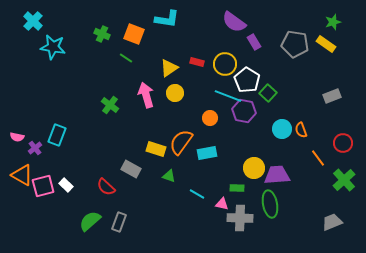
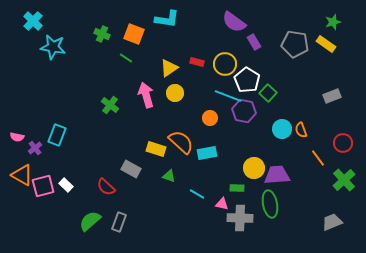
orange semicircle at (181, 142): rotated 96 degrees clockwise
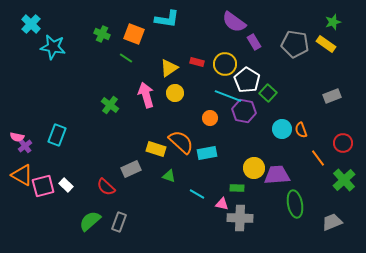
cyan cross at (33, 21): moved 2 px left, 3 px down
purple cross at (35, 148): moved 10 px left, 2 px up
gray rectangle at (131, 169): rotated 54 degrees counterclockwise
green ellipse at (270, 204): moved 25 px right
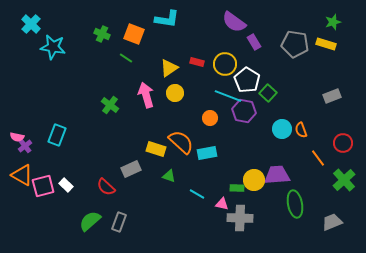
yellow rectangle at (326, 44): rotated 18 degrees counterclockwise
yellow circle at (254, 168): moved 12 px down
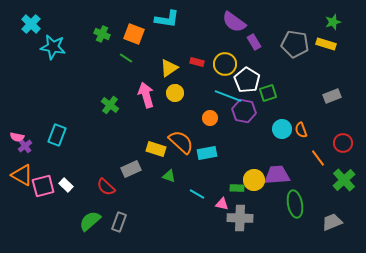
green square at (268, 93): rotated 30 degrees clockwise
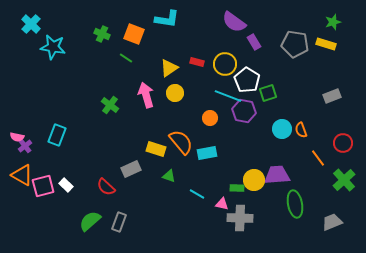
orange semicircle at (181, 142): rotated 8 degrees clockwise
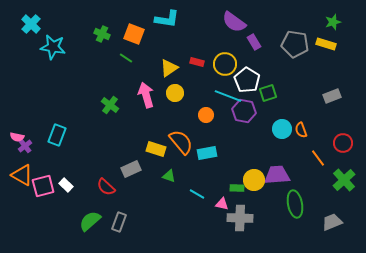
orange circle at (210, 118): moved 4 px left, 3 px up
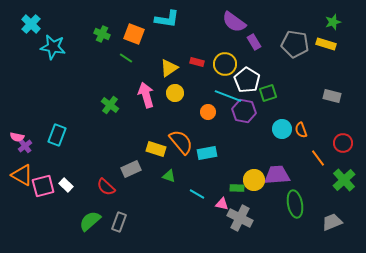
gray rectangle at (332, 96): rotated 36 degrees clockwise
orange circle at (206, 115): moved 2 px right, 3 px up
gray cross at (240, 218): rotated 25 degrees clockwise
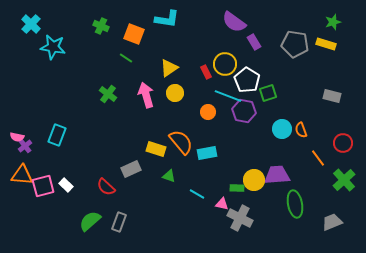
green cross at (102, 34): moved 1 px left, 8 px up
red rectangle at (197, 62): moved 9 px right, 10 px down; rotated 48 degrees clockwise
green cross at (110, 105): moved 2 px left, 11 px up
orange triangle at (22, 175): rotated 25 degrees counterclockwise
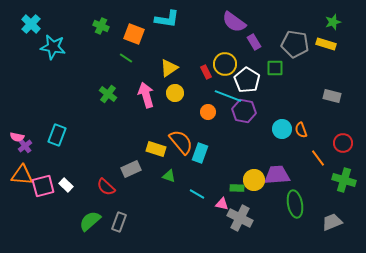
green square at (268, 93): moved 7 px right, 25 px up; rotated 18 degrees clockwise
cyan rectangle at (207, 153): moved 7 px left; rotated 60 degrees counterclockwise
green cross at (344, 180): rotated 30 degrees counterclockwise
